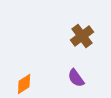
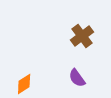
purple semicircle: moved 1 px right
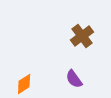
purple semicircle: moved 3 px left, 1 px down
